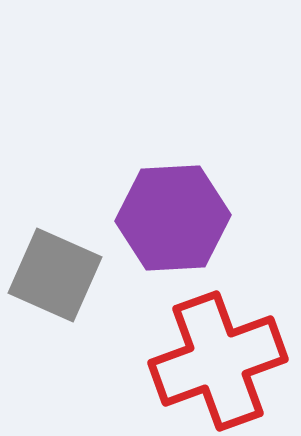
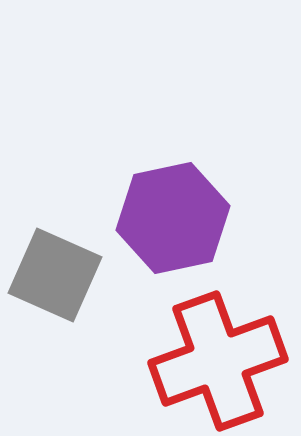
purple hexagon: rotated 9 degrees counterclockwise
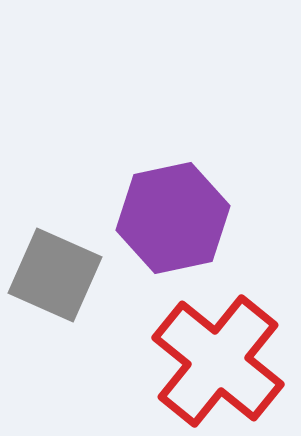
red cross: rotated 31 degrees counterclockwise
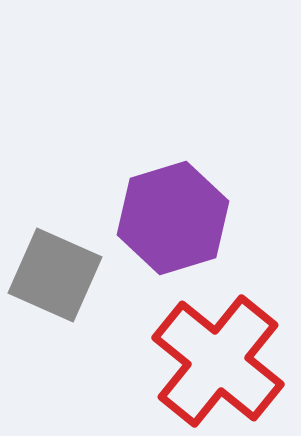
purple hexagon: rotated 5 degrees counterclockwise
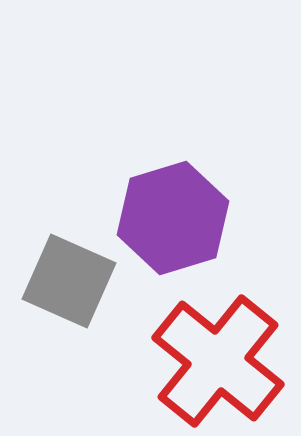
gray square: moved 14 px right, 6 px down
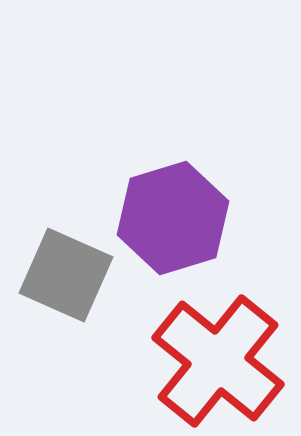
gray square: moved 3 px left, 6 px up
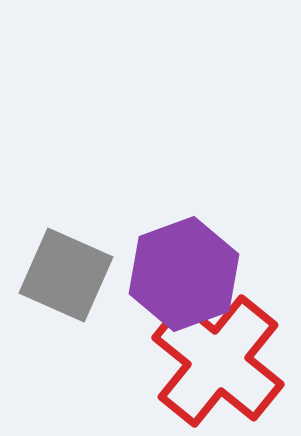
purple hexagon: moved 11 px right, 56 px down; rotated 3 degrees counterclockwise
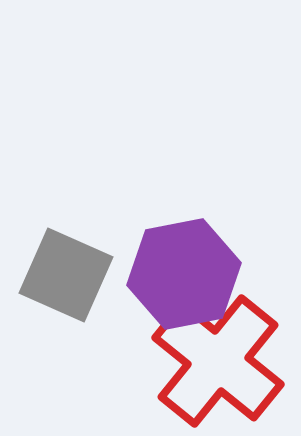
purple hexagon: rotated 9 degrees clockwise
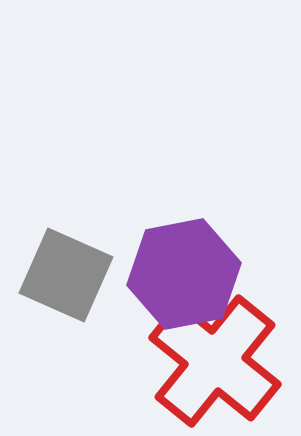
red cross: moved 3 px left
